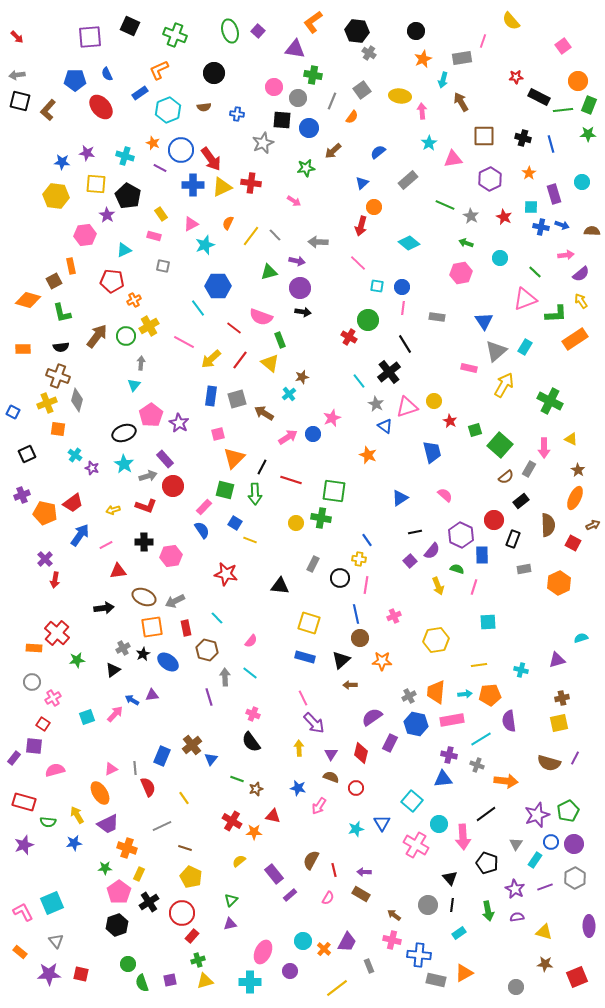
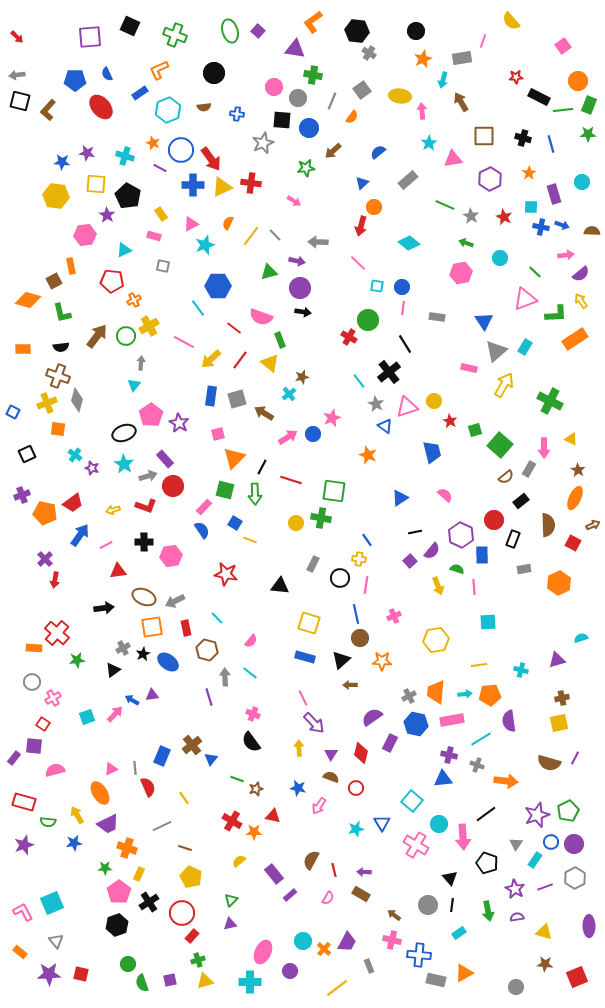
pink line at (474, 587): rotated 21 degrees counterclockwise
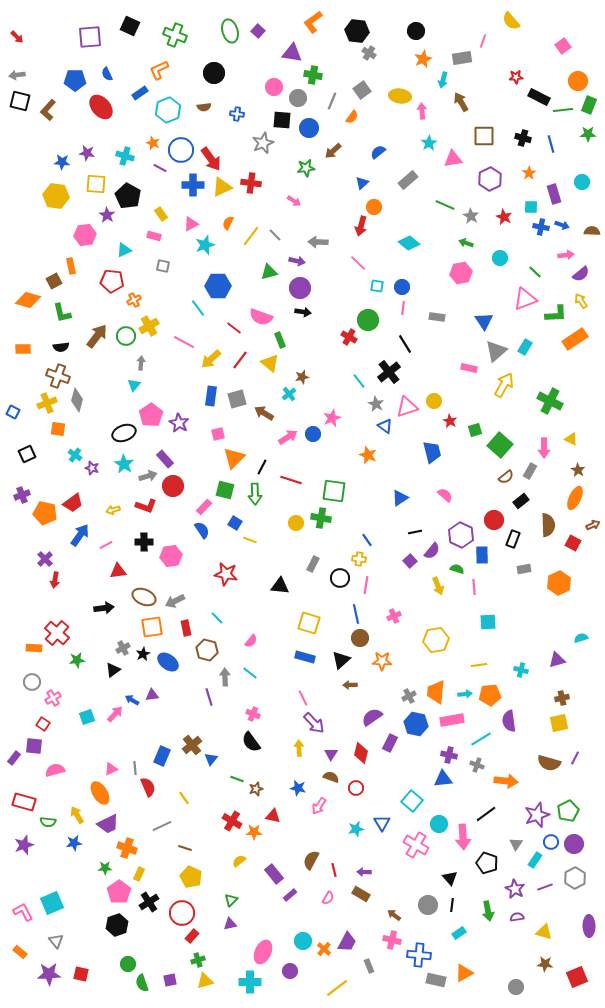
purple triangle at (295, 49): moved 3 px left, 4 px down
gray rectangle at (529, 469): moved 1 px right, 2 px down
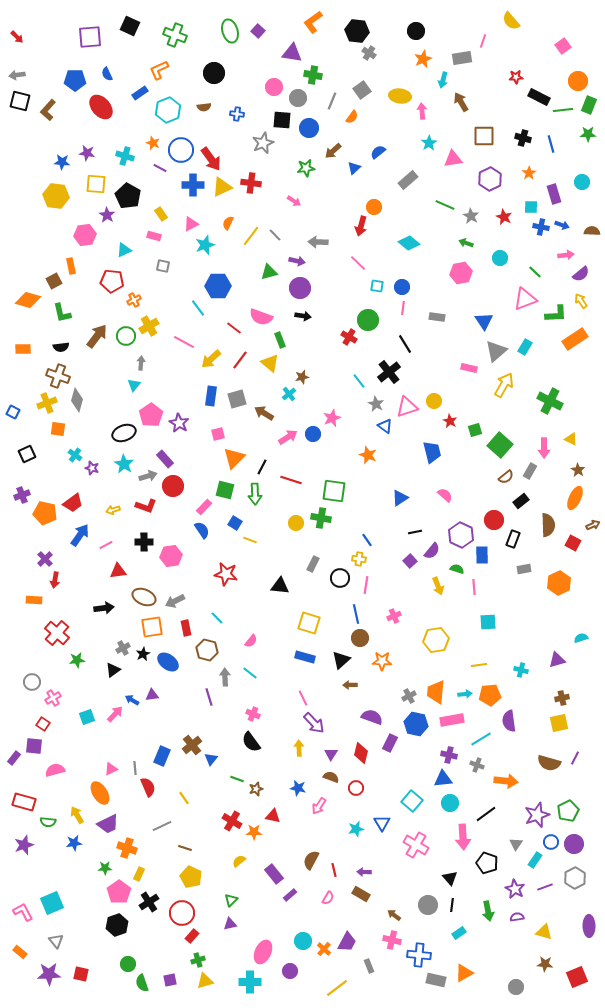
blue triangle at (362, 183): moved 8 px left, 15 px up
black arrow at (303, 312): moved 4 px down
orange rectangle at (34, 648): moved 48 px up
purple semicircle at (372, 717): rotated 55 degrees clockwise
cyan circle at (439, 824): moved 11 px right, 21 px up
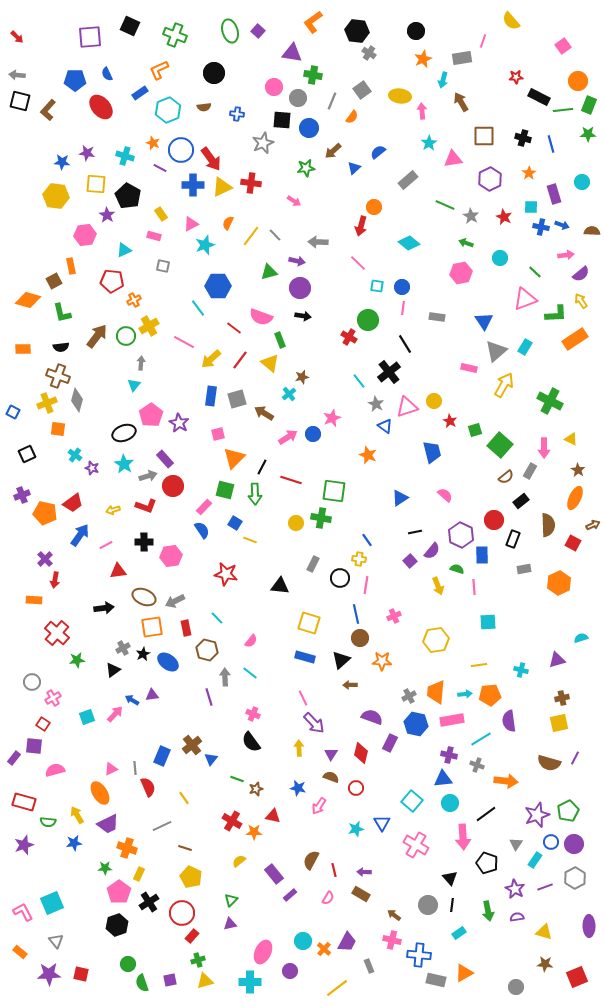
gray arrow at (17, 75): rotated 14 degrees clockwise
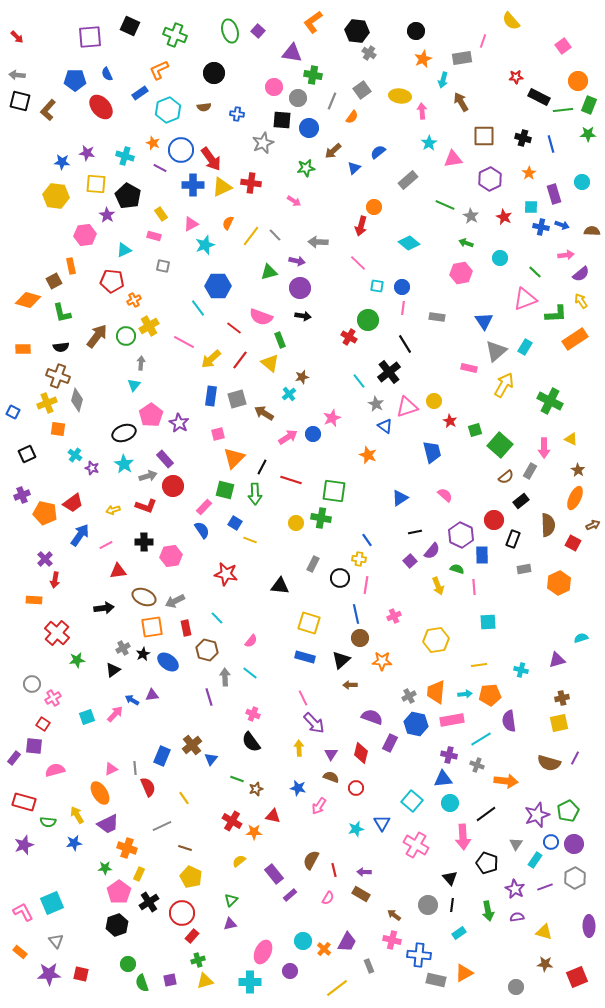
gray circle at (32, 682): moved 2 px down
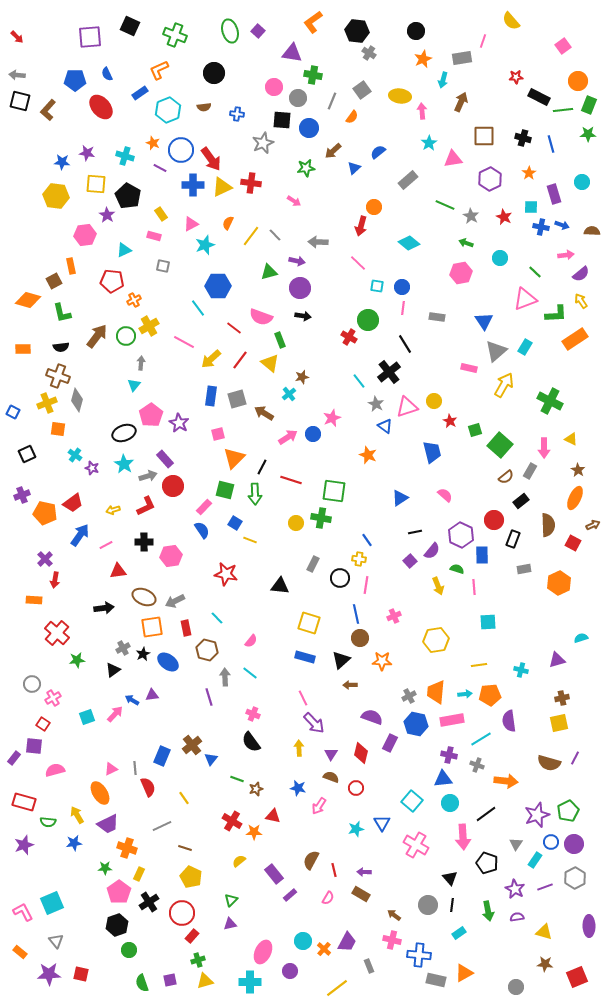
brown arrow at (461, 102): rotated 54 degrees clockwise
red L-shape at (146, 506): rotated 45 degrees counterclockwise
green circle at (128, 964): moved 1 px right, 14 px up
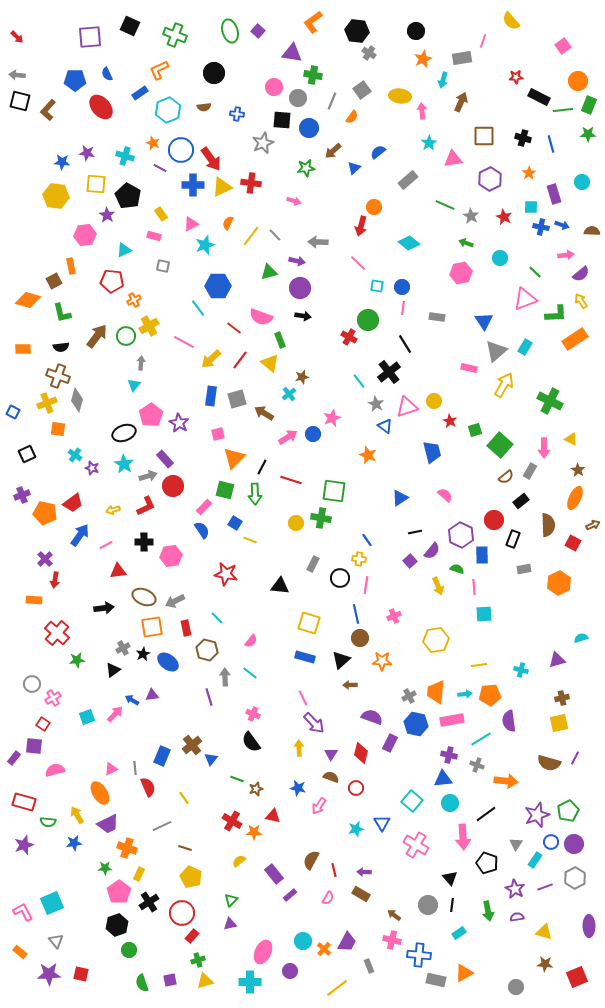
pink arrow at (294, 201): rotated 16 degrees counterclockwise
cyan square at (488, 622): moved 4 px left, 8 px up
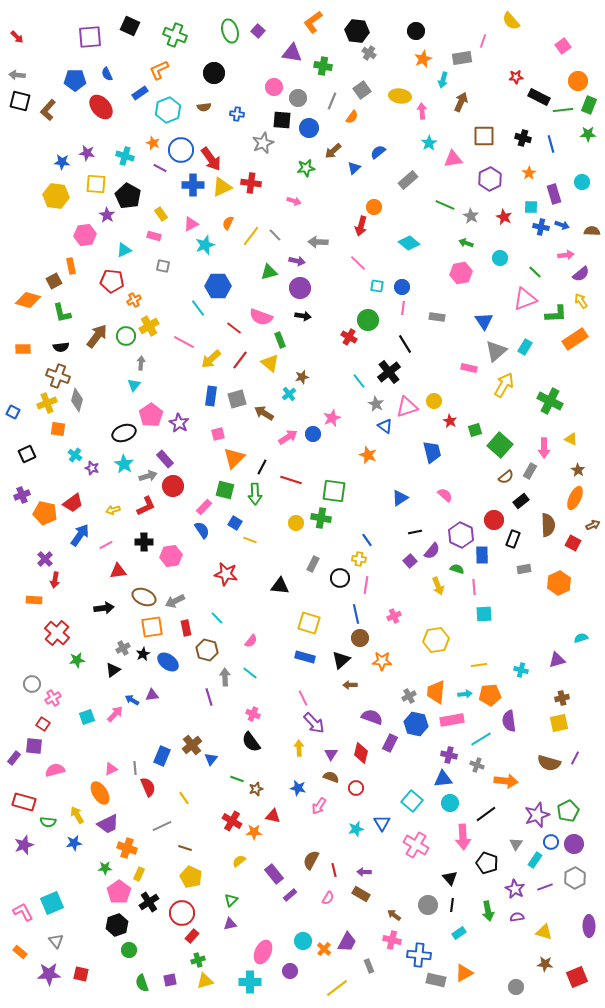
green cross at (313, 75): moved 10 px right, 9 px up
